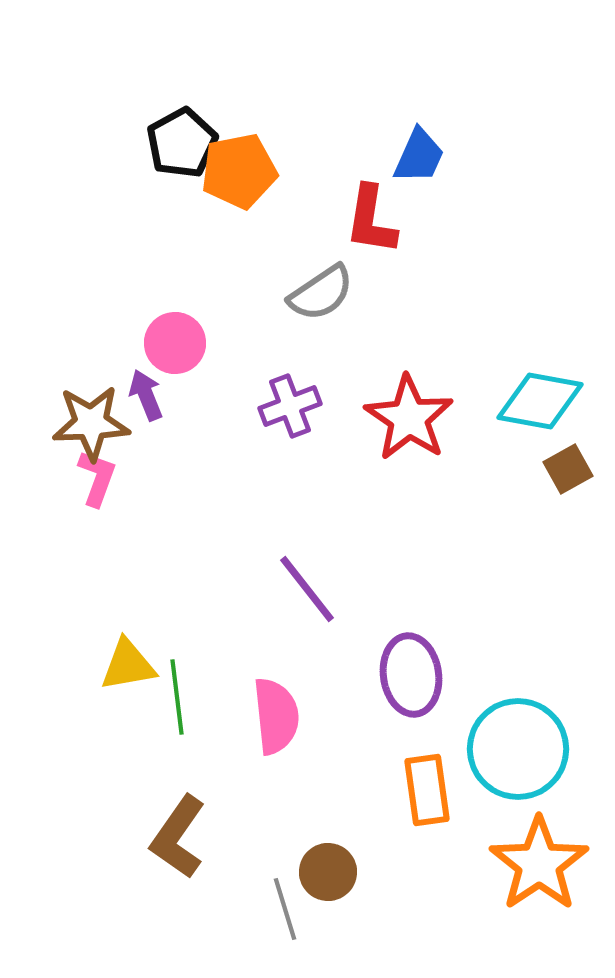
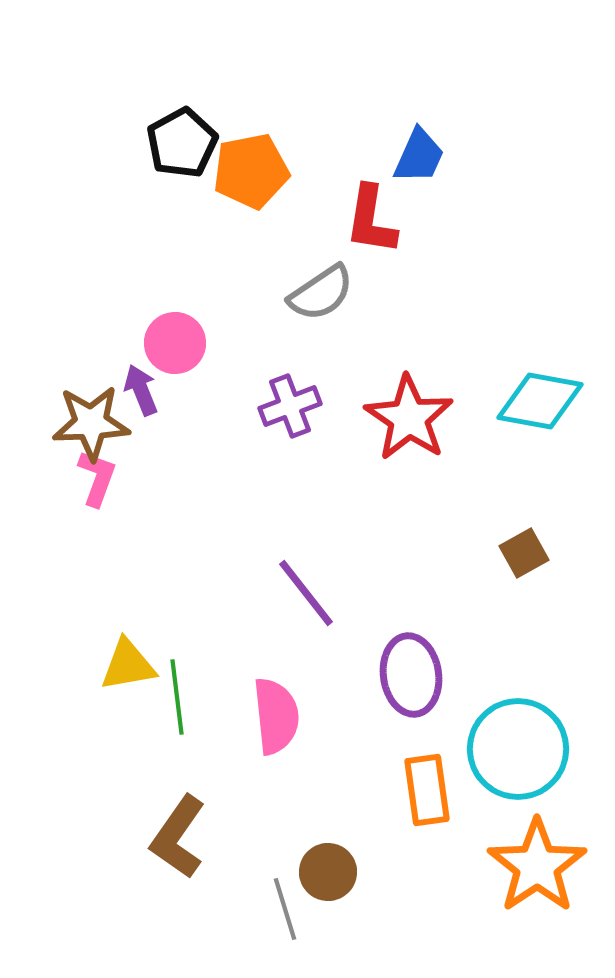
orange pentagon: moved 12 px right
purple arrow: moved 5 px left, 5 px up
brown square: moved 44 px left, 84 px down
purple line: moved 1 px left, 4 px down
orange star: moved 2 px left, 2 px down
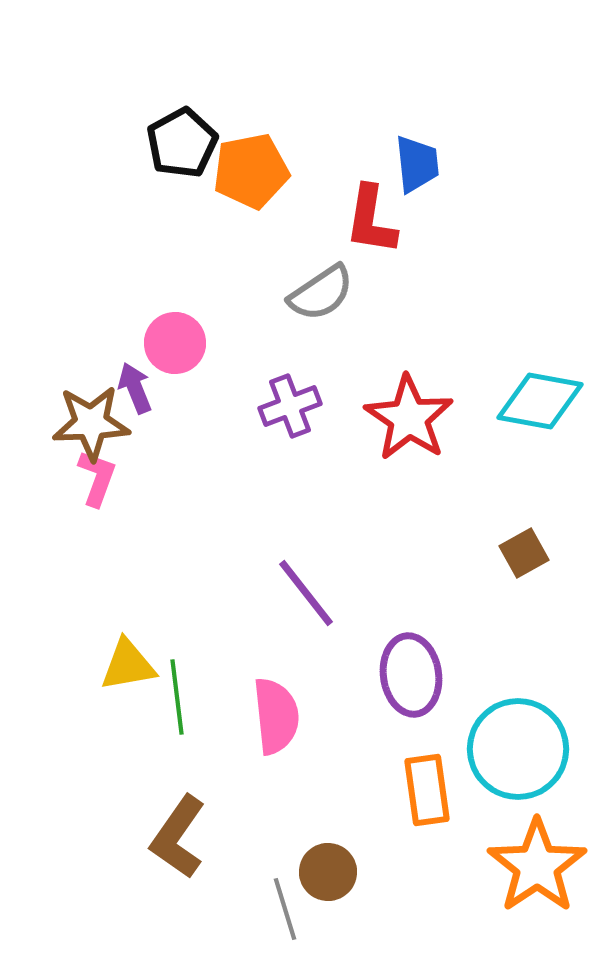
blue trapezoid: moved 2 px left, 8 px down; rotated 30 degrees counterclockwise
purple arrow: moved 6 px left, 2 px up
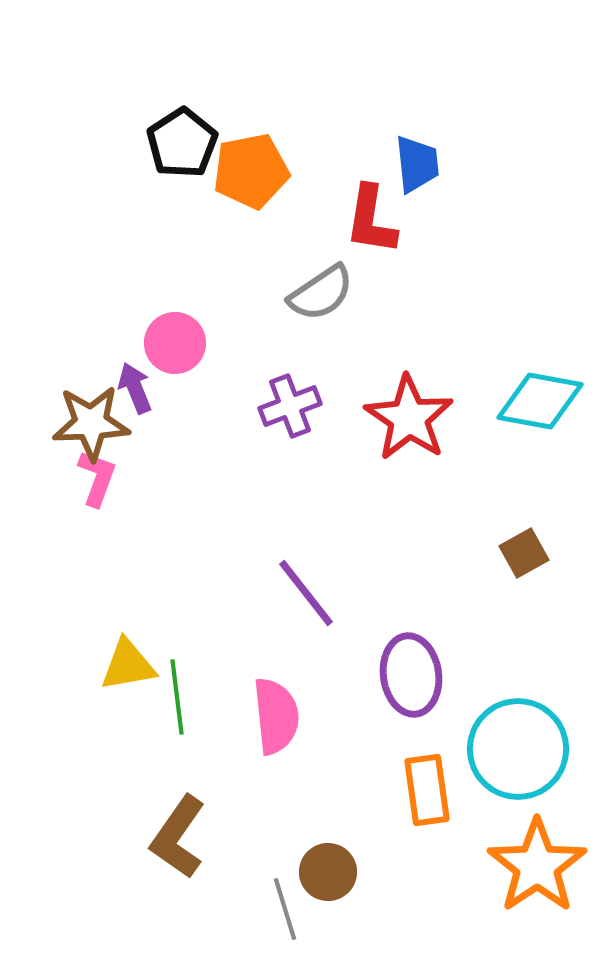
black pentagon: rotated 4 degrees counterclockwise
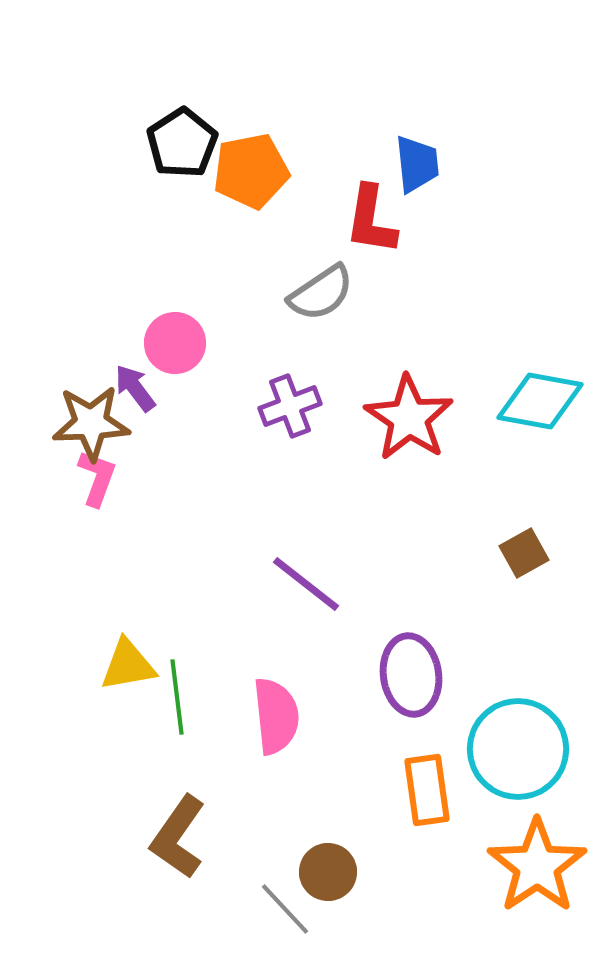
purple arrow: rotated 15 degrees counterclockwise
purple line: moved 9 px up; rotated 14 degrees counterclockwise
gray line: rotated 26 degrees counterclockwise
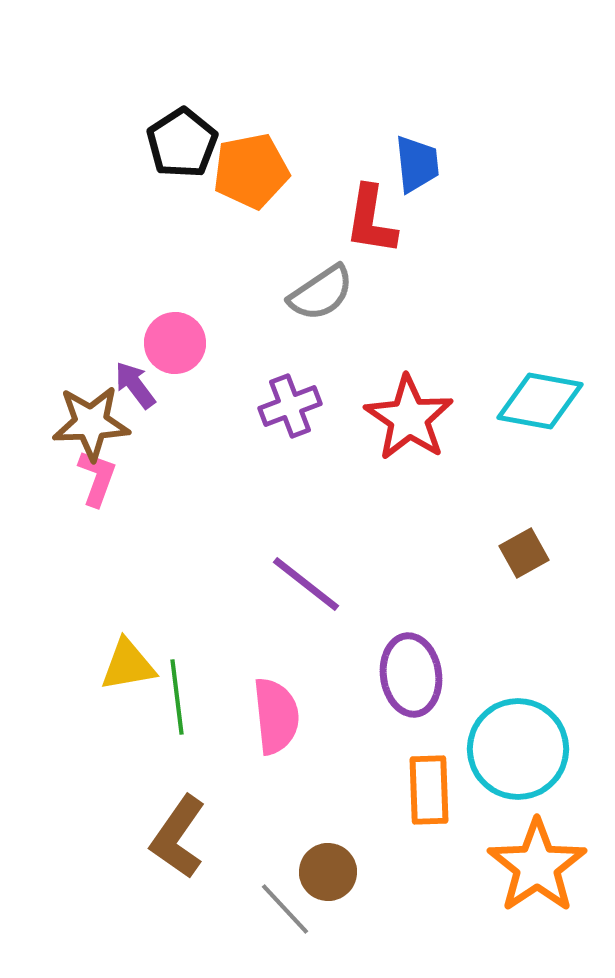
purple arrow: moved 3 px up
orange rectangle: moved 2 px right; rotated 6 degrees clockwise
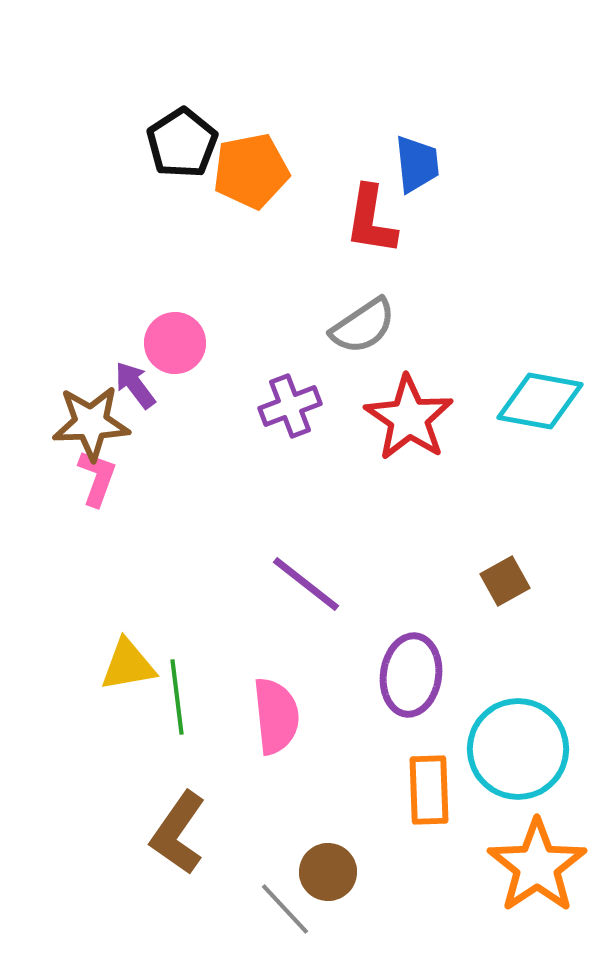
gray semicircle: moved 42 px right, 33 px down
brown square: moved 19 px left, 28 px down
purple ellipse: rotated 16 degrees clockwise
brown L-shape: moved 4 px up
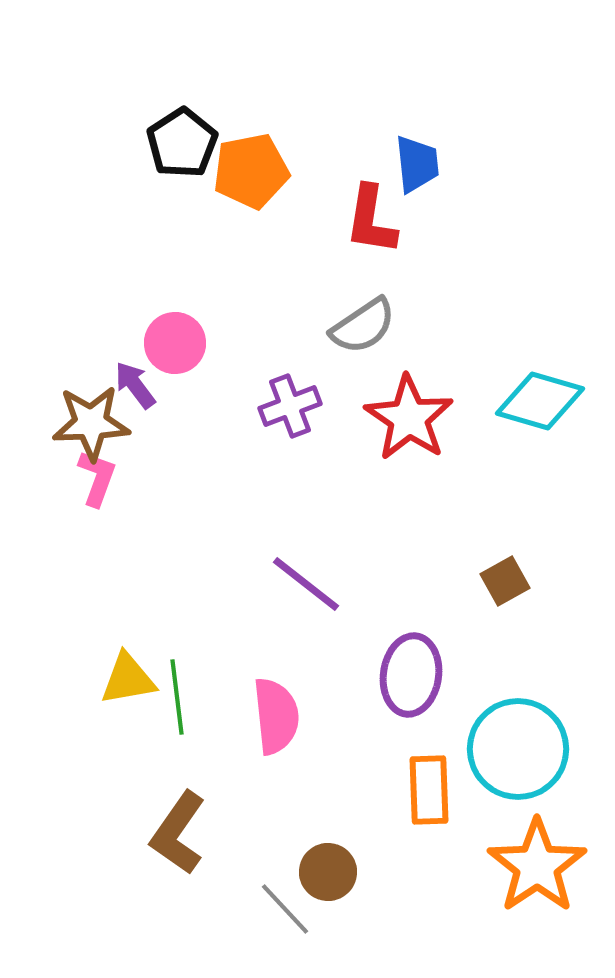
cyan diamond: rotated 6 degrees clockwise
yellow triangle: moved 14 px down
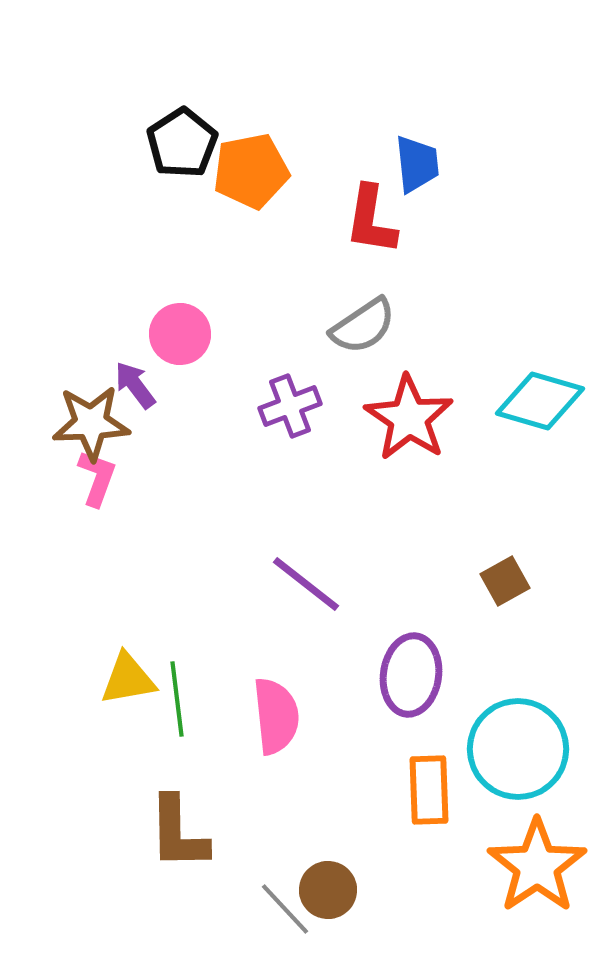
pink circle: moved 5 px right, 9 px up
green line: moved 2 px down
brown L-shape: rotated 36 degrees counterclockwise
brown circle: moved 18 px down
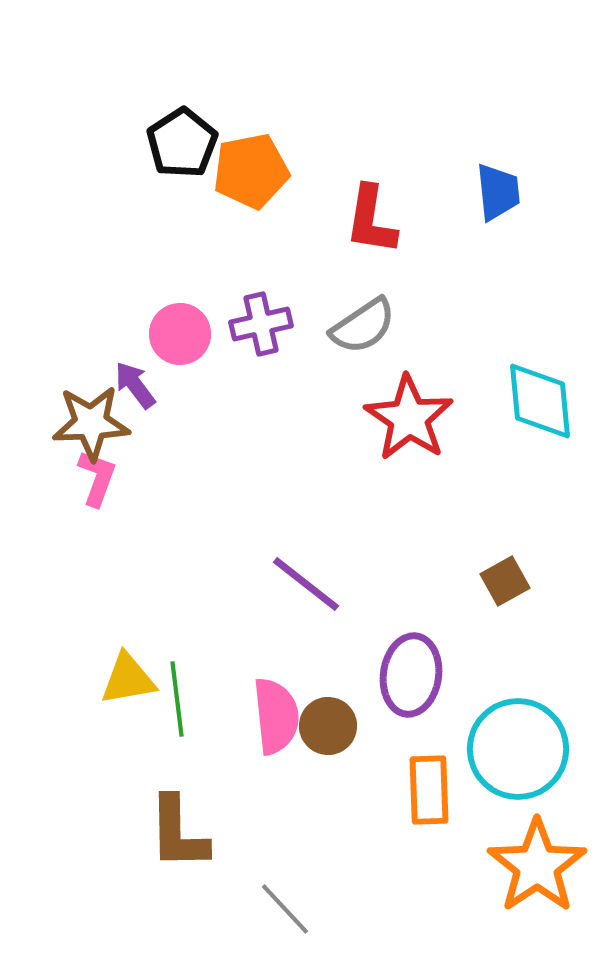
blue trapezoid: moved 81 px right, 28 px down
cyan diamond: rotated 68 degrees clockwise
purple cross: moved 29 px left, 82 px up; rotated 8 degrees clockwise
brown circle: moved 164 px up
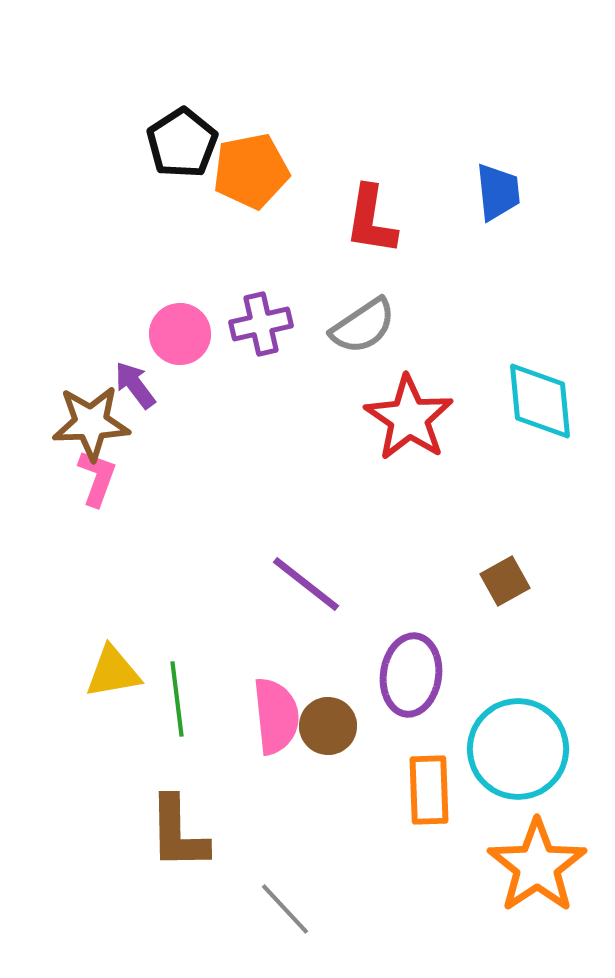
yellow triangle: moved 15 px left, 7 px up
